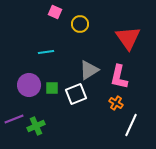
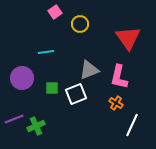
pink square: rotated 32 degrees clockwise
gray triangle: rotated 10 degrees clockwise
purple circle: moved 7 px left, 7 px up
white line: moved 1 px right
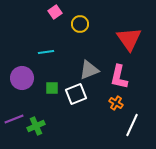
red triangle: moved 1 px right, 1 px down
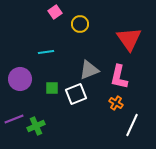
purple circle: moved 2 px left, 1 px down
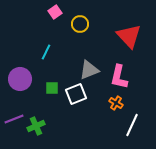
red triangle: moved 3 px up; rotated 8 degrees counterclockwise
cyan line: rotated 56 degrees counterclockwise
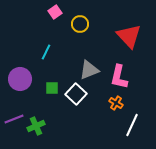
white square: rotated 25 degrees counterclockwise
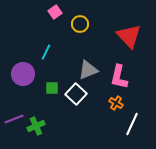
gray triangle: moved 1 px left
purple circle: moved 3 px right, 5 px up
white line: moved 1 px up
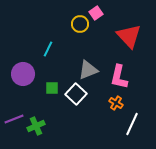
pink square: moved 41 px right, 1 px down
cyan line: moved 2 px right, 3 px up
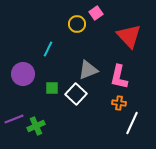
yellow circle: moved 3 px left
orange cross: moved 3 px right; rotated 24 degrees counterclockwise
white line: moved 1 px up
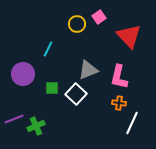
pink square: moved 3 px right, 4 px down
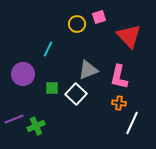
pink square: rotated 16 degrees clockwise
